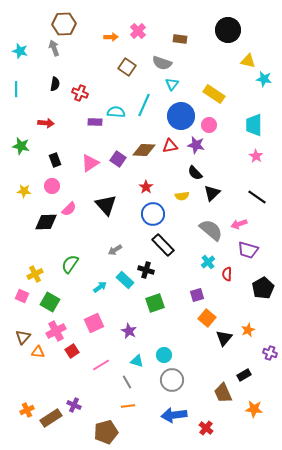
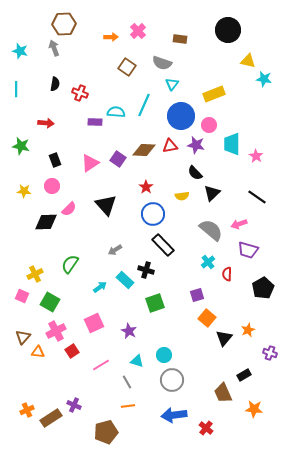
yellow rectangle at (214, 94): rotated 55 degrees counterclockwise
cyan trapezoid at (254, 125): moved 22 px left, 19 px down
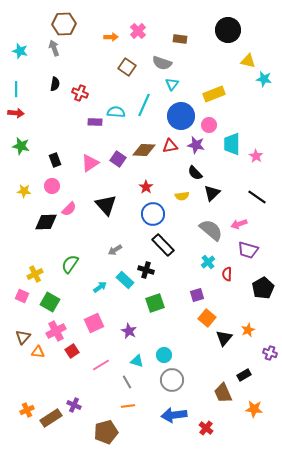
red arrow at (46, 123): moved 30 px left, 10 px up
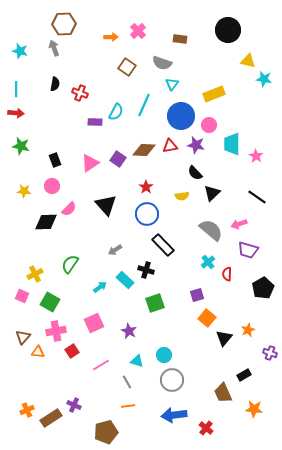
cyan semicircle at (116, 112): rotated 114 degrees clockwise
blue circle at (153, 214): moved 6 px left
pink cross at (56, 331): rotated 18 degrees clockwise
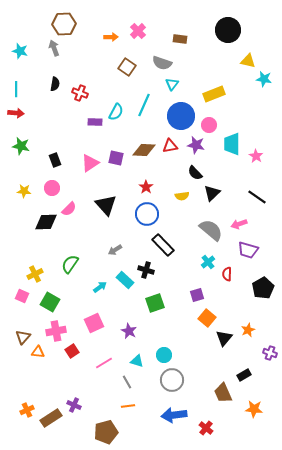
purple square at (118, 159): moved 2 px left, 1 px up; rotated 21 degrees counterclockwise
pink circle at (52, 186): moved 2 px down
pink line at (101, 365): moved 3 px right, 2 px up
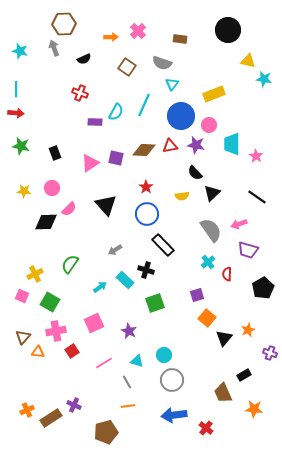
black semicircle at (55, 84): moved 29 px right, 25 px up; rotated 56 degrees clockwise
black rectangle at (55, 160): moved 7 px up
gray semicircle at (211, 230): rotated 15 degrees clockwise
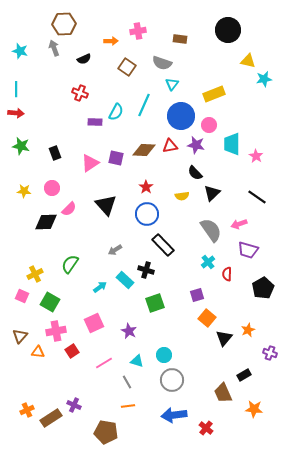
pink cross at (138, 31): rotated 35 degrees clockwise
orange arrow at (111, 37): moved 4 px down
cyan star at (264, 79): rotated 21 degrees counterclockwise
brown triangle at (23, 337): moved 3 px left, 1 px up
brown pentagon at (106, 432): rotated 25 degrees clockwise
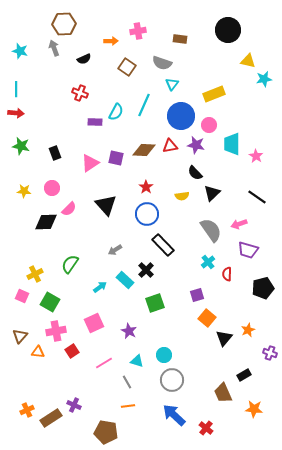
black cross at (146, 270): rotated 28 degrees clockwise
black pentagon at (263, 288): rotated 15 degrees clockwise
blue arrow at (174, 415): rotated 50 degrees clockwise
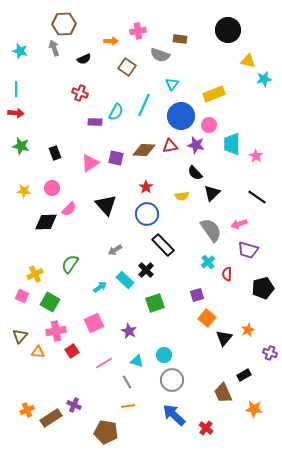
gray semicircle at (162, 63): moved 2 px left, 8 px up
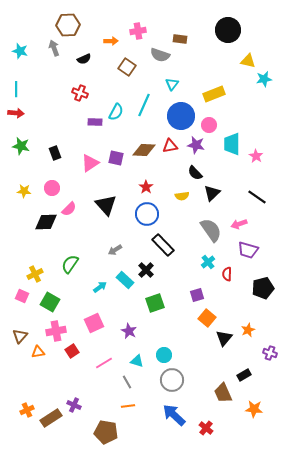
brown hexagon at (64, 24): moved 4 px right, 1 px down
orange triangle at (38, 352): rotated 16 degrees counterclockwise
